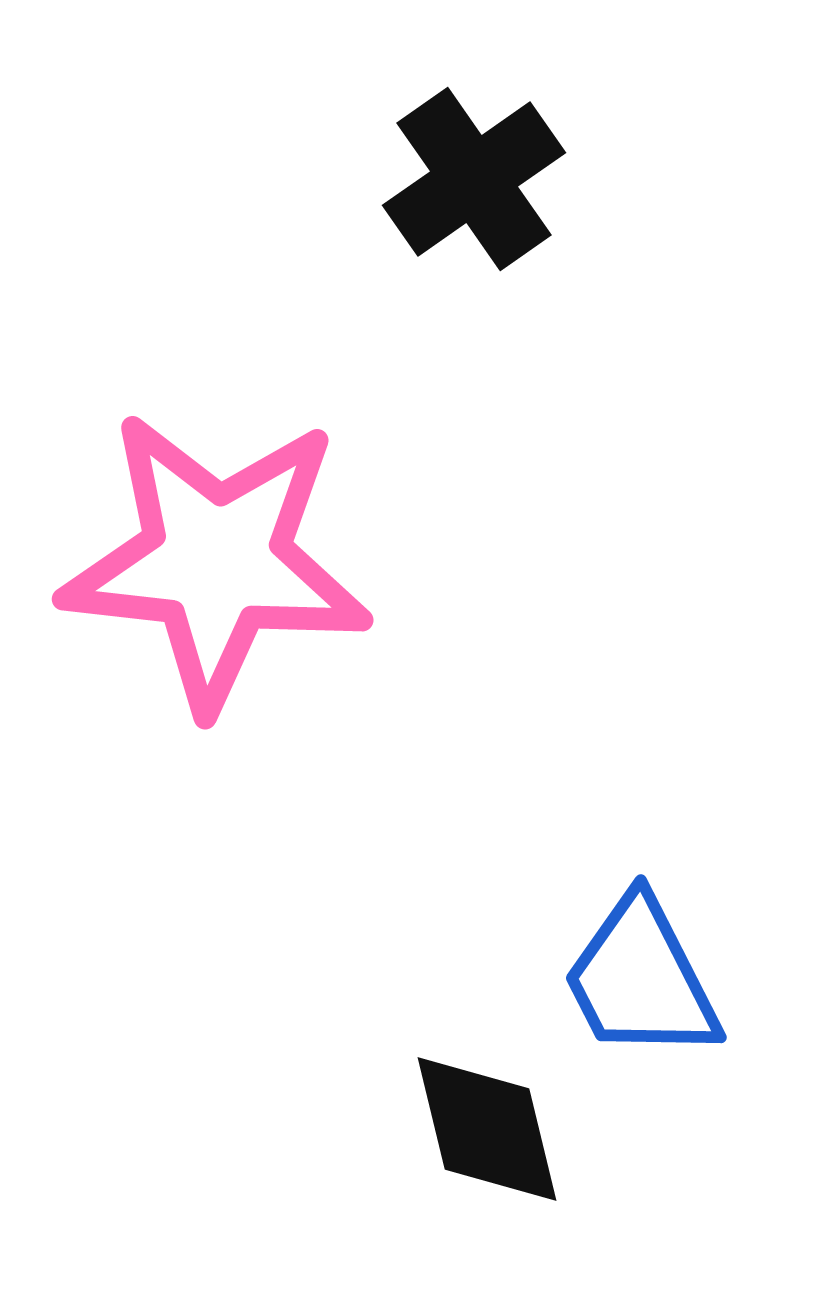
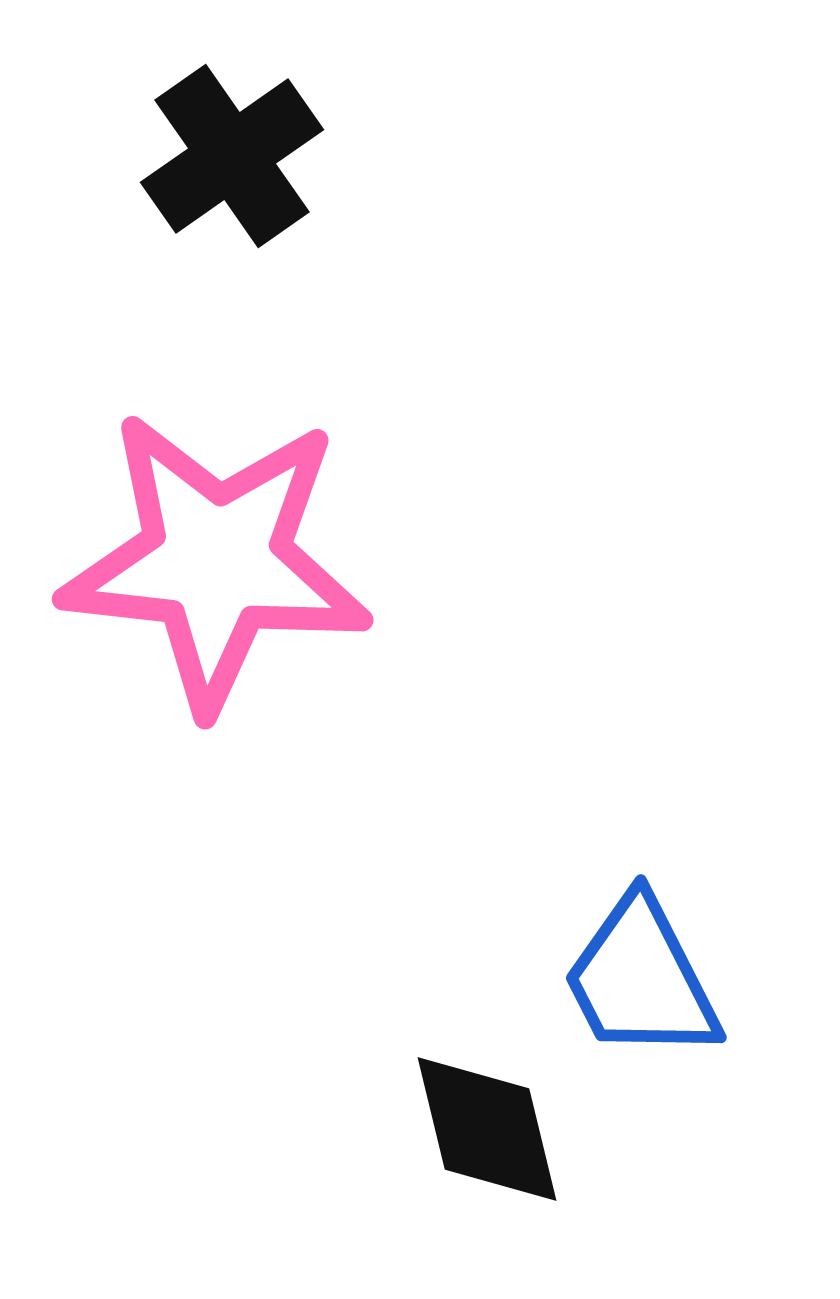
black cross: moved 242 px left, 23 px up
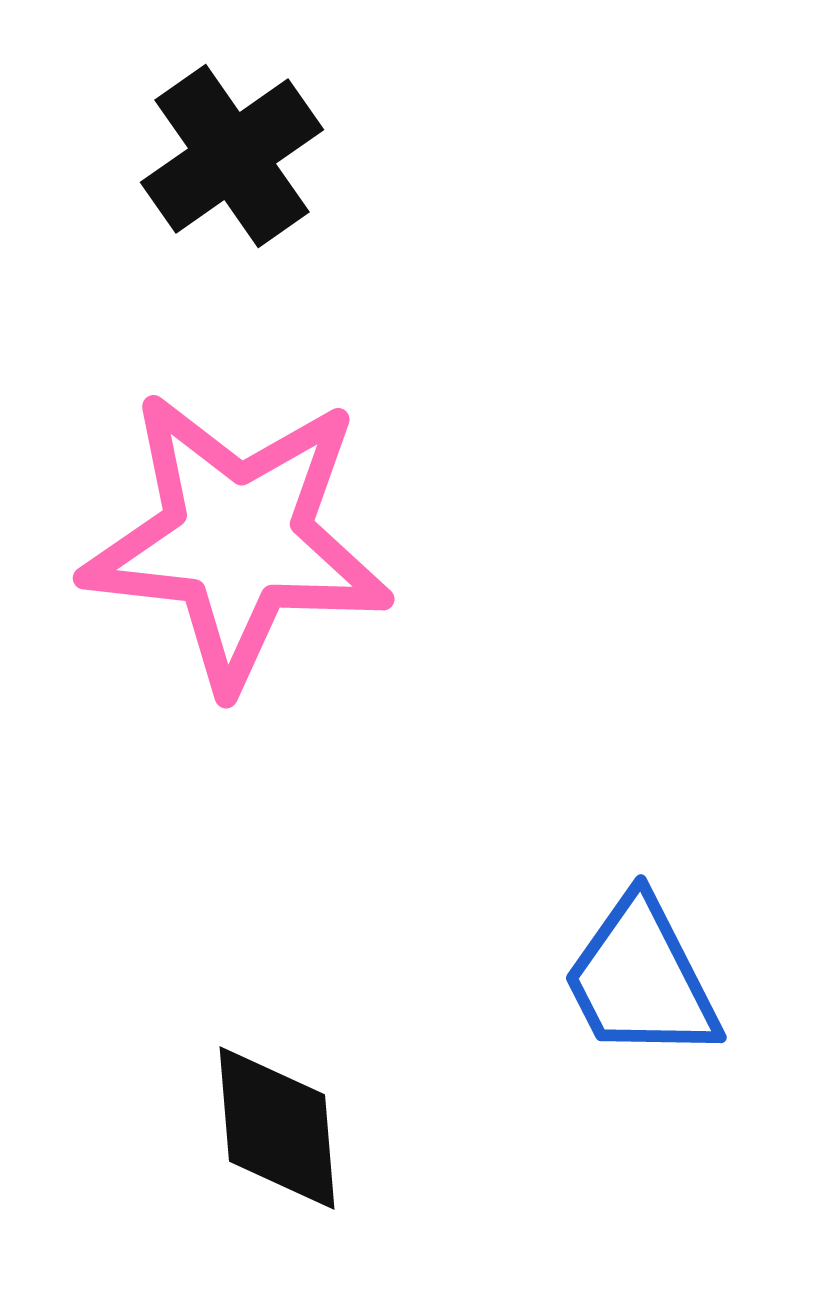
pink star: moved 21 px right, 21 px up
black diamond: moved 210 px left, 1 px up; rotated 9 degrees clockwise
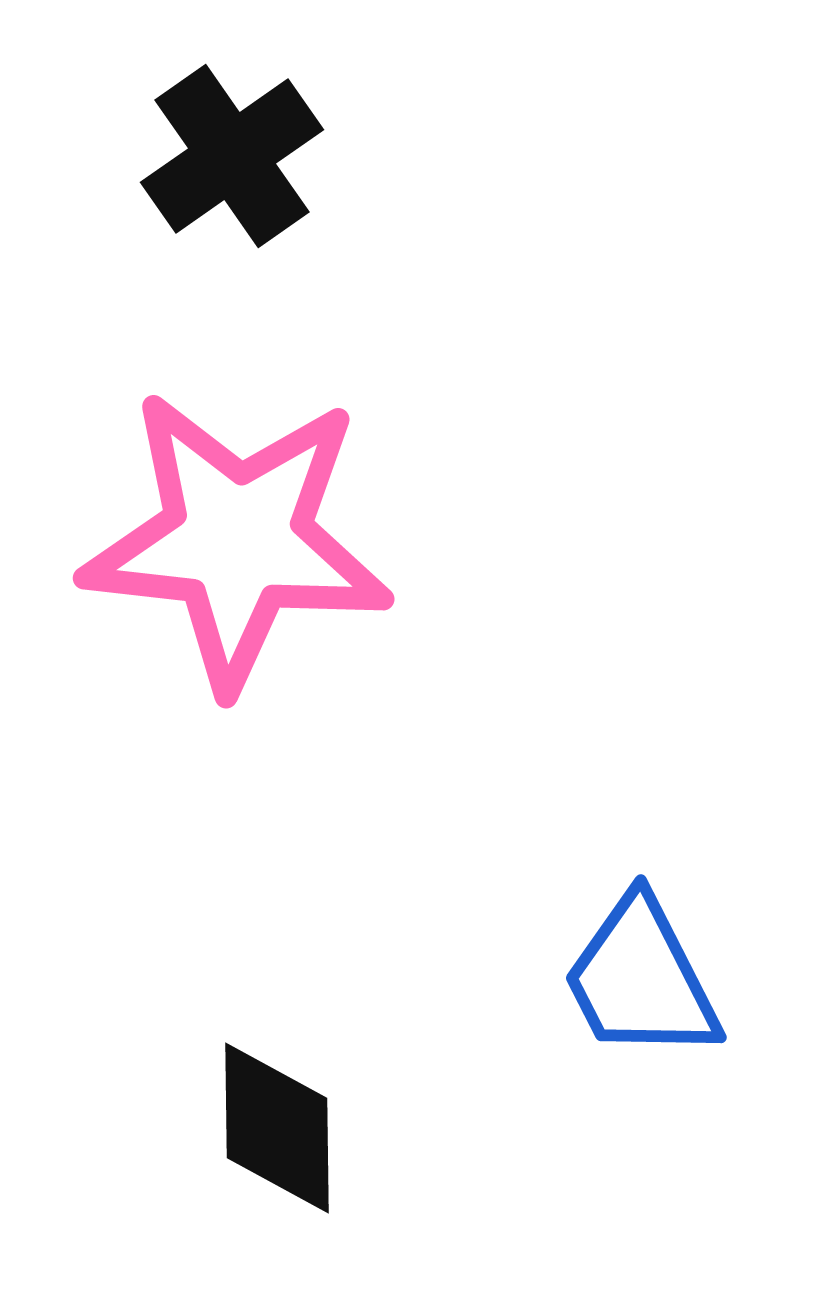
black diamond: rotated 4 degrees clockwise
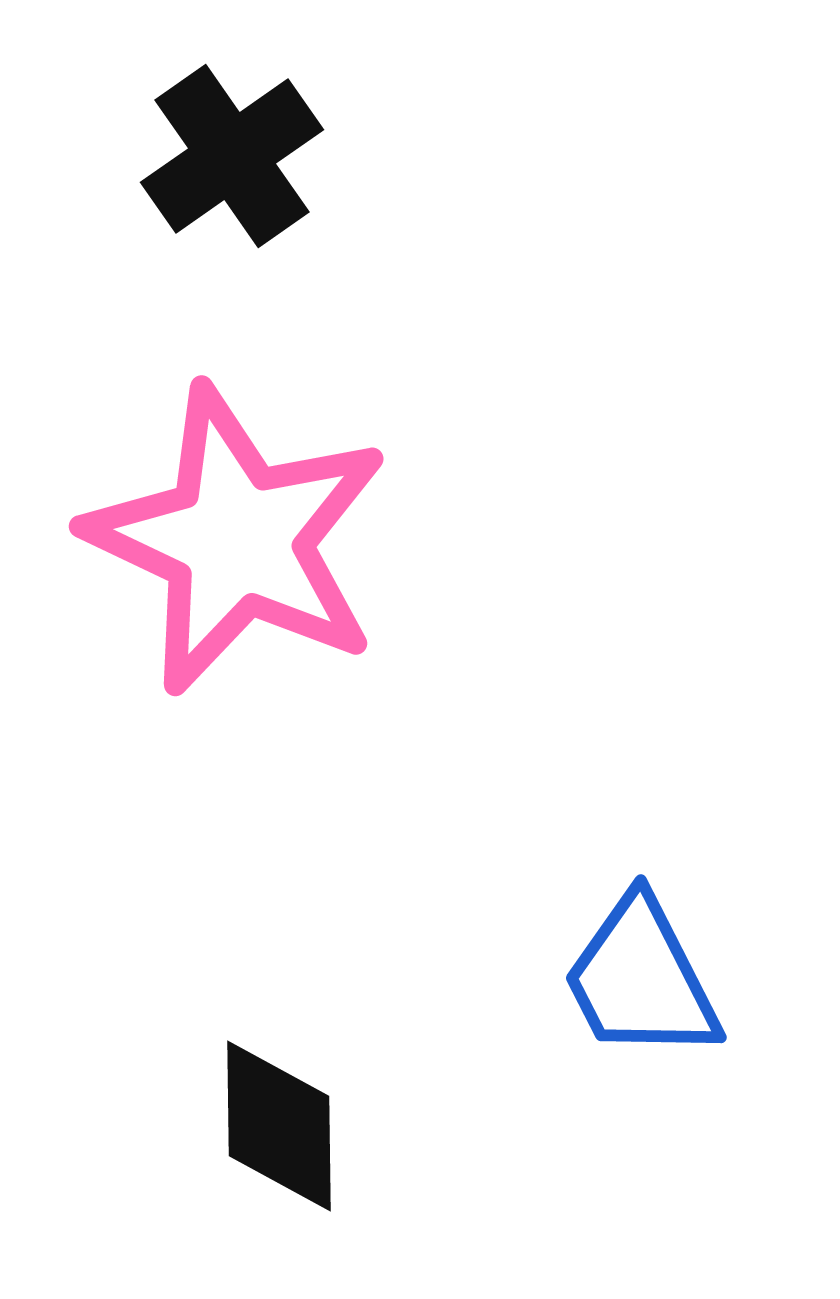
pink star: rotated 19 degrees clockwise
black diamond: moved 2 px right, 2 px up
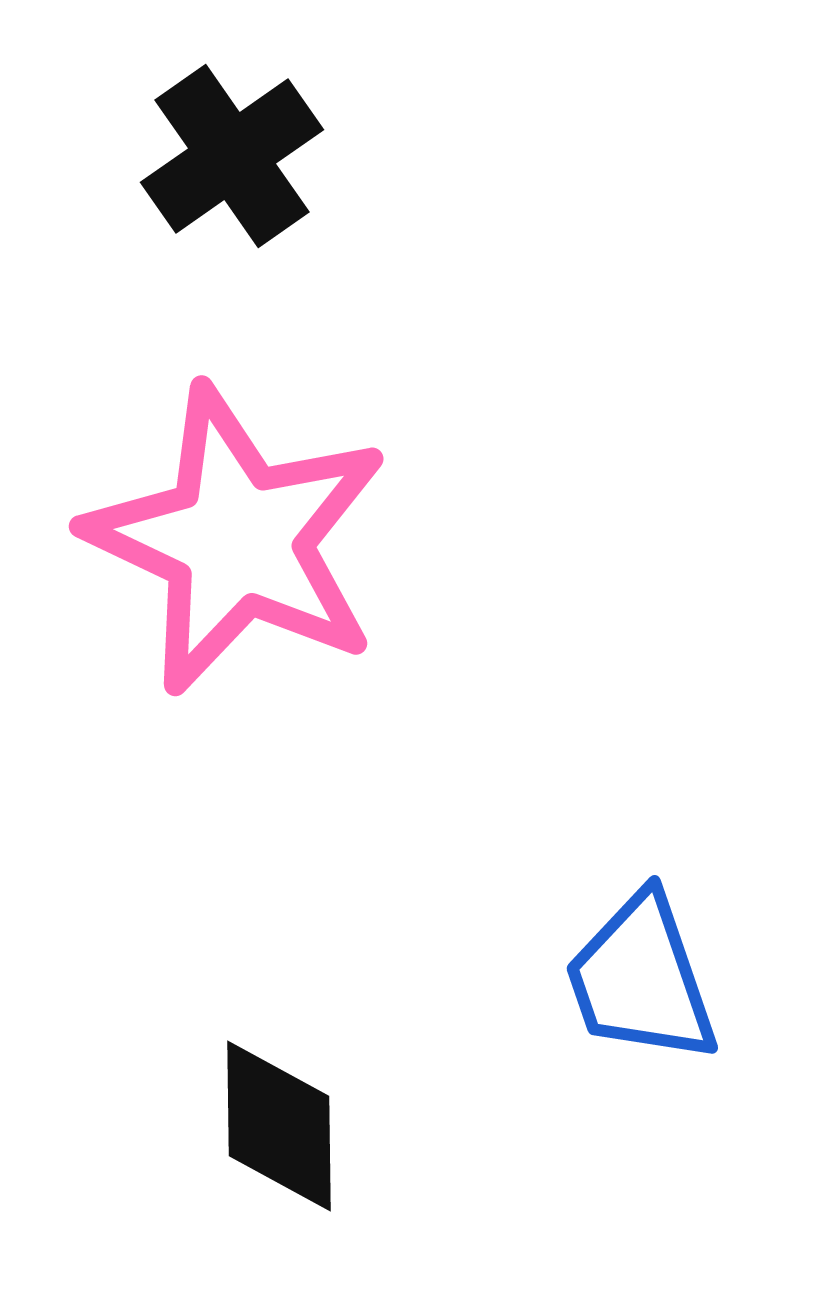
blue trapezoid: rotated 8 degrees clockwise
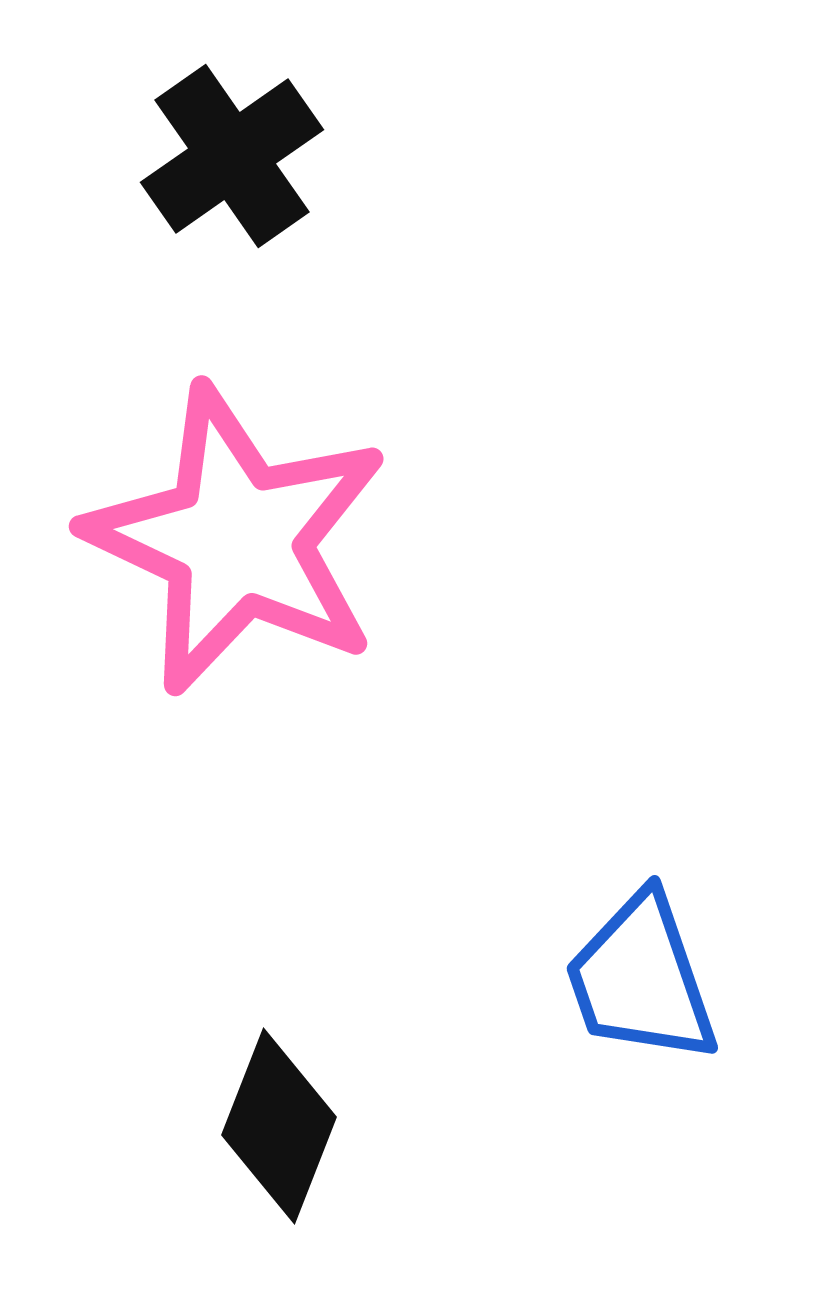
black diamond: rotated 22 degrees clockwise
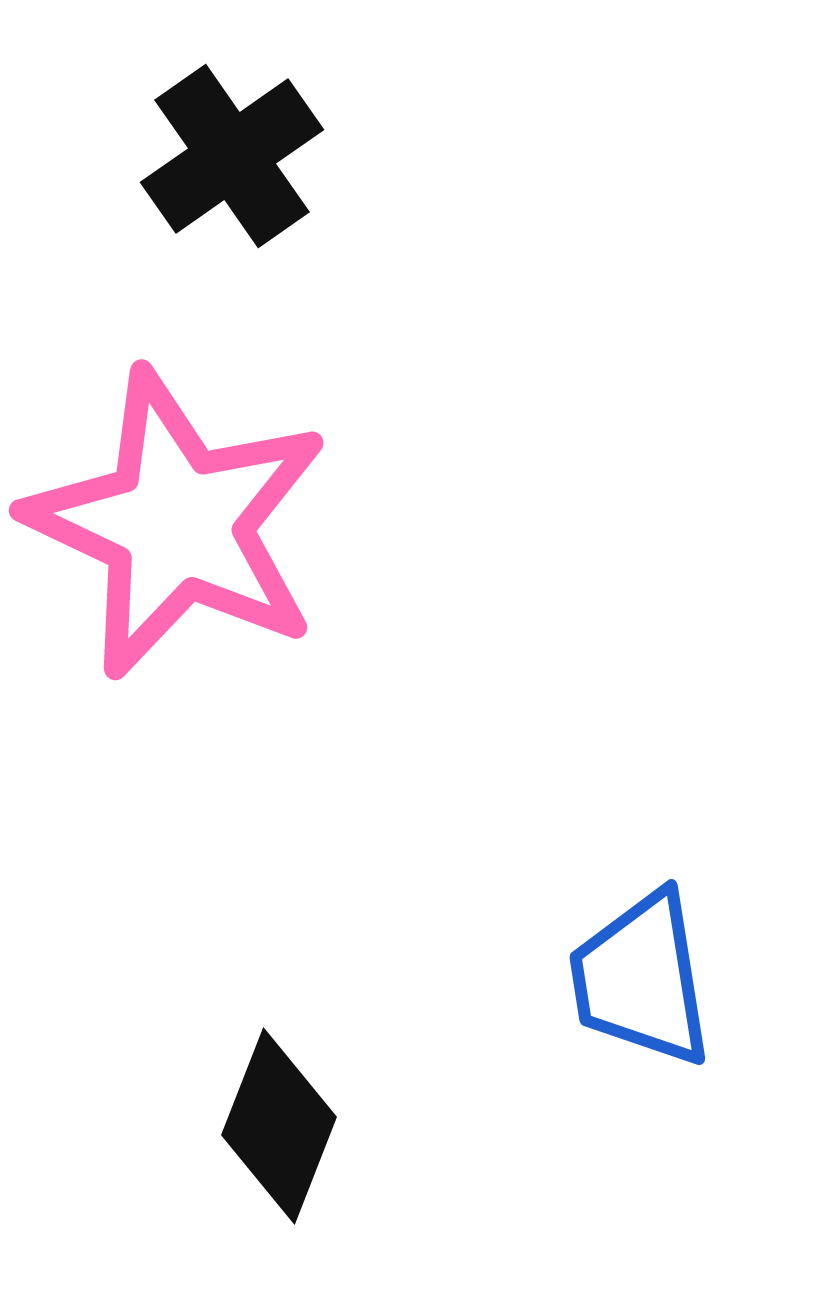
pink star: moved 60 px left, 16 px up
blue trapezoid: rotated 10 degrees clockwise
